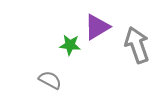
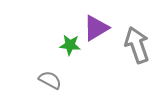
purple triangle: moved 1 px left, 1 px down
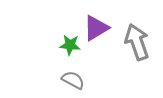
gray arrow: moved 3 px up
gray semicircle: moved 23 px right
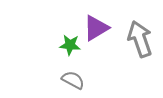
gray arrow: moved 3 px right, 3 px up
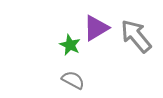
gray arrow: moved 4 px left, 3 px up; rotated 21 degrees counterclockwise
green star: rotated 20 degrees clockwise
